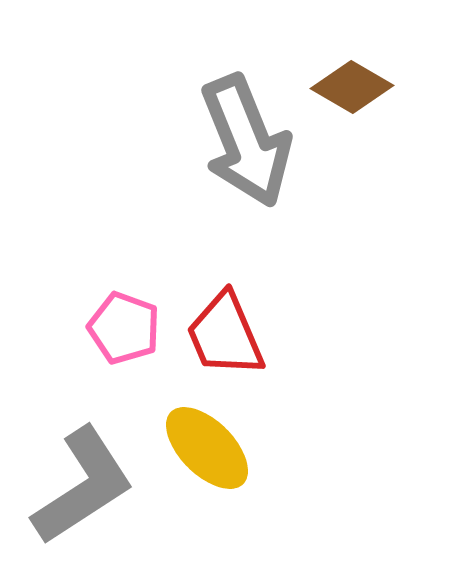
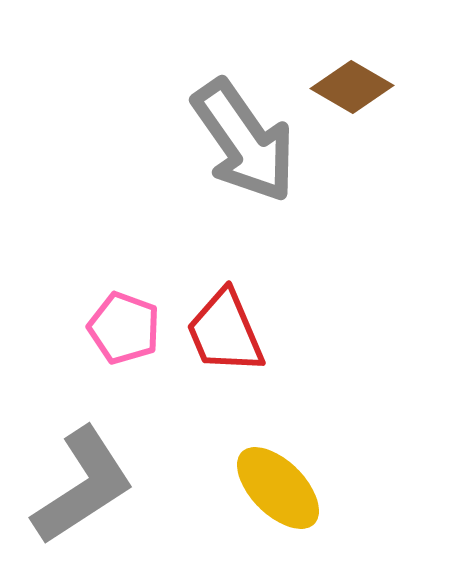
gray arrow: moved 2 px left; rotated 13 degrees counterclockwise
red trapezoid: moved 3 px up
yellow ellipse: moved 71 px right, 40 px down
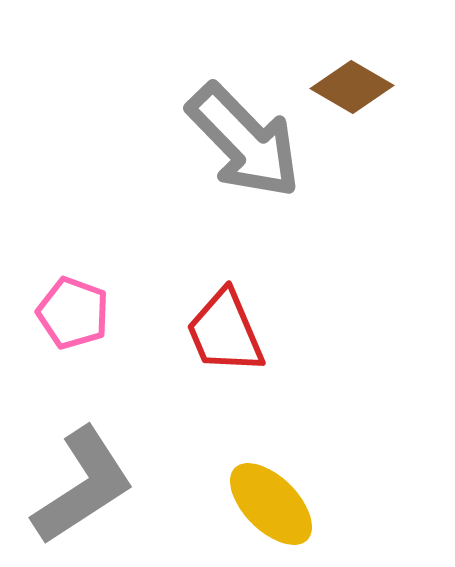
gray arrow: rotated 9 degrees counterclockwise
pink pentagon: moved 51 px left, 15 px up
yellow ellipse: moved 7 px left, 16 px down
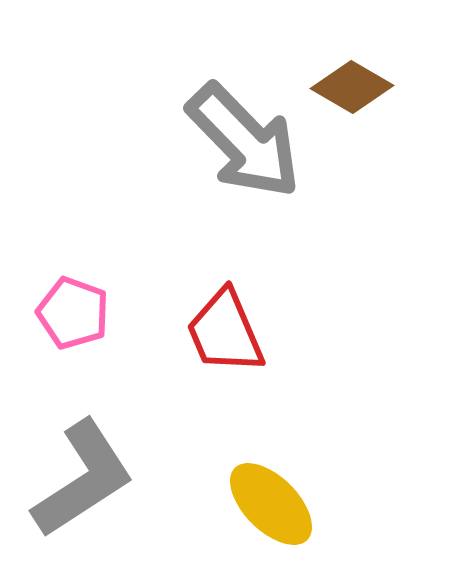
gray L-shape: moved 7 px up
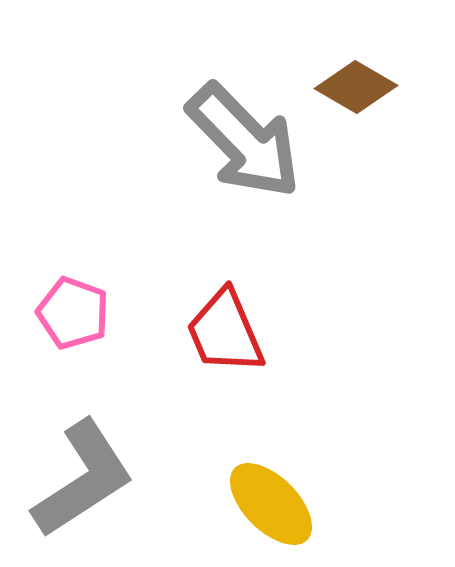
brown diamond: moved 4 px right
